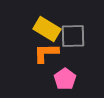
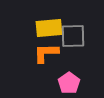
yellow rectangle: moved 2 px right, 1 px up; rotated 36 degrees counterclockwise
pink pentagon: moved 4 px right, 4 px down
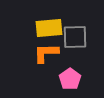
gray square: moved 2 px right, 1 px down
pink pentagon: moved 1 px right, 4 px up
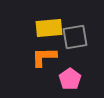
gray square: rotated 8 degrees counterclockwise
orange L-shape: moved 2 px left, 4 px down
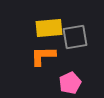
orange L-shape: moved 1 px left, 1 px up
pink pentagon: moved 4 px down; rotated 10 degrees clockwise
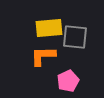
gray square: rotated 16 degrees clockwise
pink pentagon: moved 2 px left, 2 px up
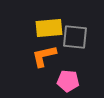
orange L-shape: moved 1 px right; rotated 12 degrees counterclockwise
pink pentagon: rotated 30 degrees clockwise
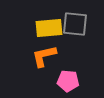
gray square: moved 13 px up
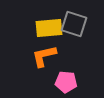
gray square: moved 1 px left; rotated 12 degrees clockwise
pink pentagon: moved 2 px left, 1 px down
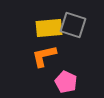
gray square: moved 1 px left, 1 px down
pink pentagon: rotated 20 degrees clockwise
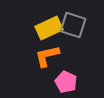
yellow rectangle: rotated 20 degrees counterclockwise
orange L-shape: moved 3 px right
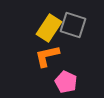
yellow rectangle: rotated 32 degrees counterclockwise
